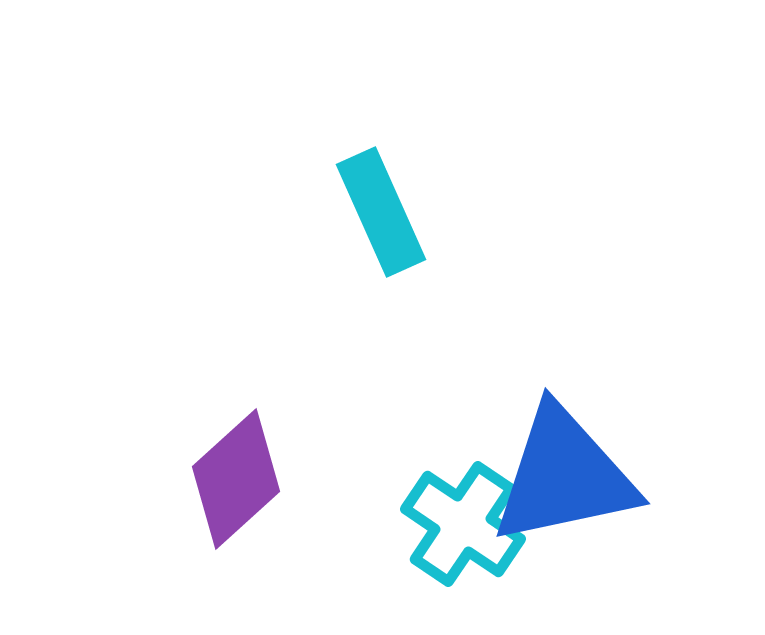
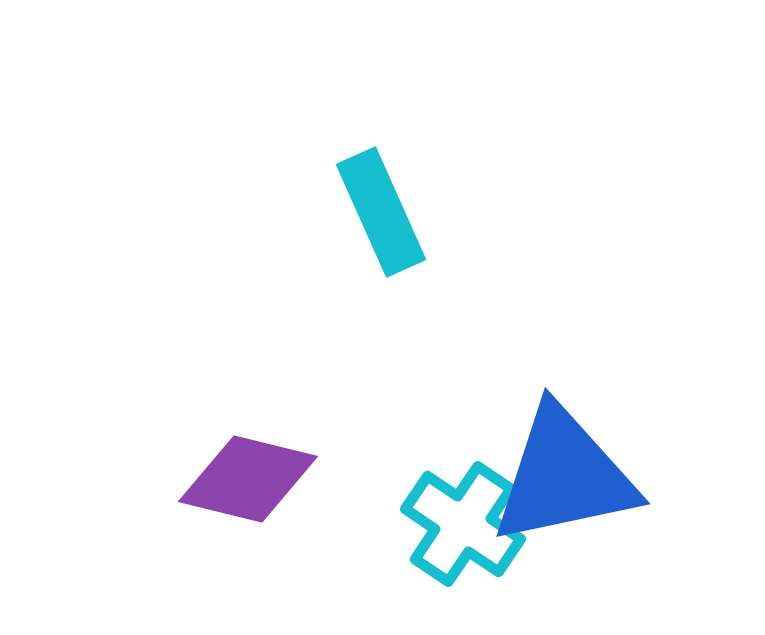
purple diamond: moved 12 px right; rotated 56 degrees clockwise
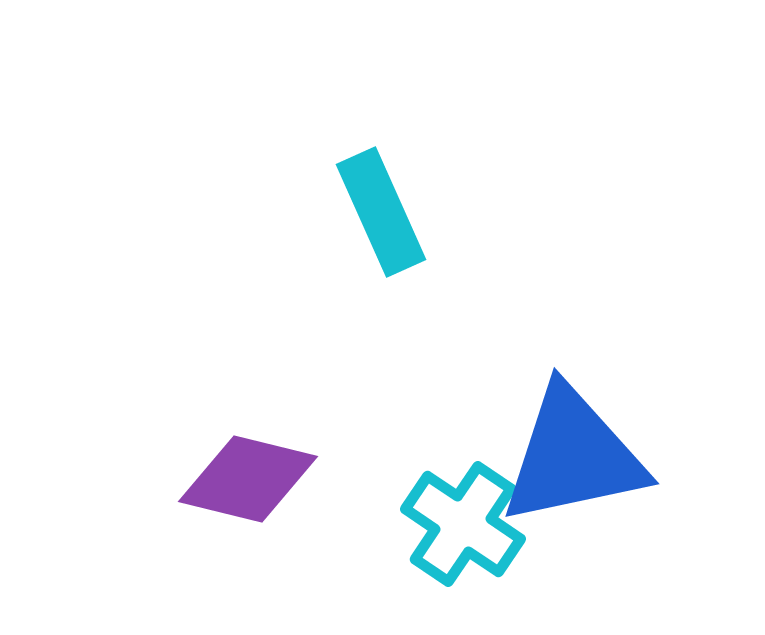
blue triangle: moved 9 px right, 20 px up
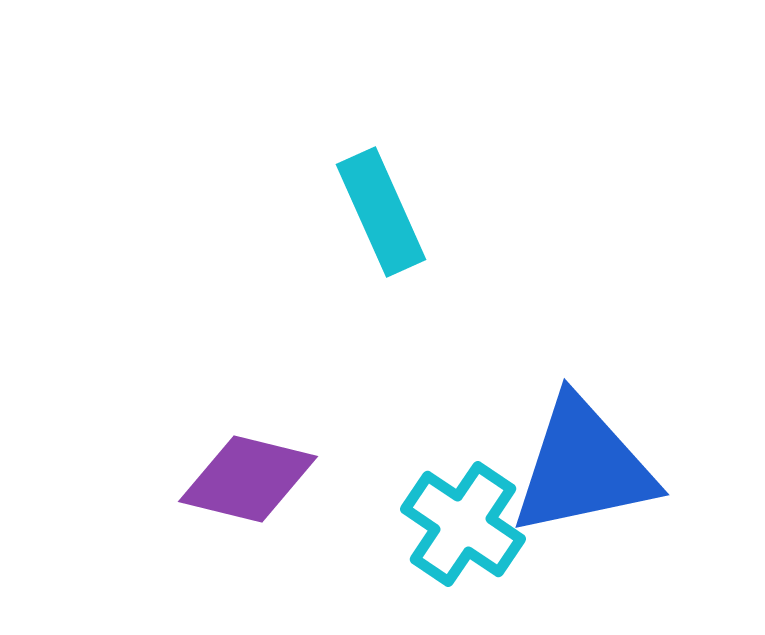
blue triangle: moved 10 px right, 11 px down
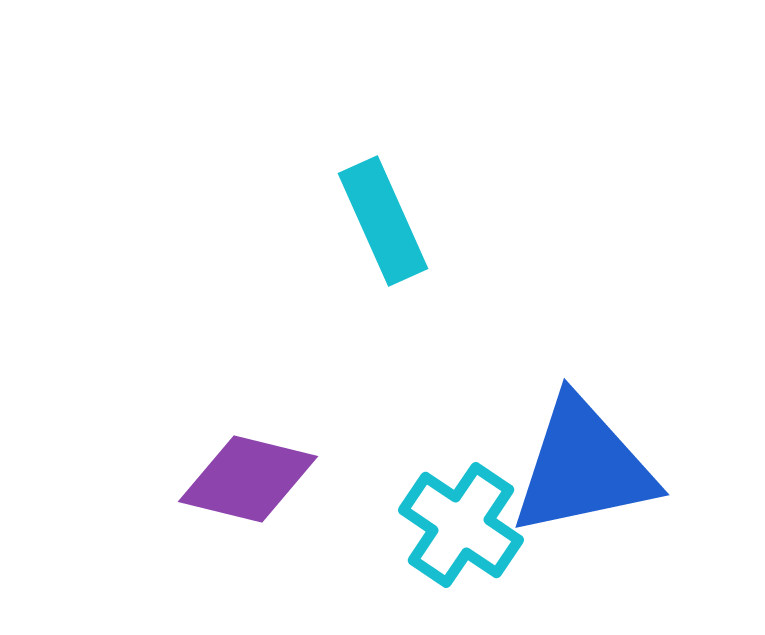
cyan rectangle: moved 2 px right, 9 px down
cyan cross: moved 2 px left, 1 px down
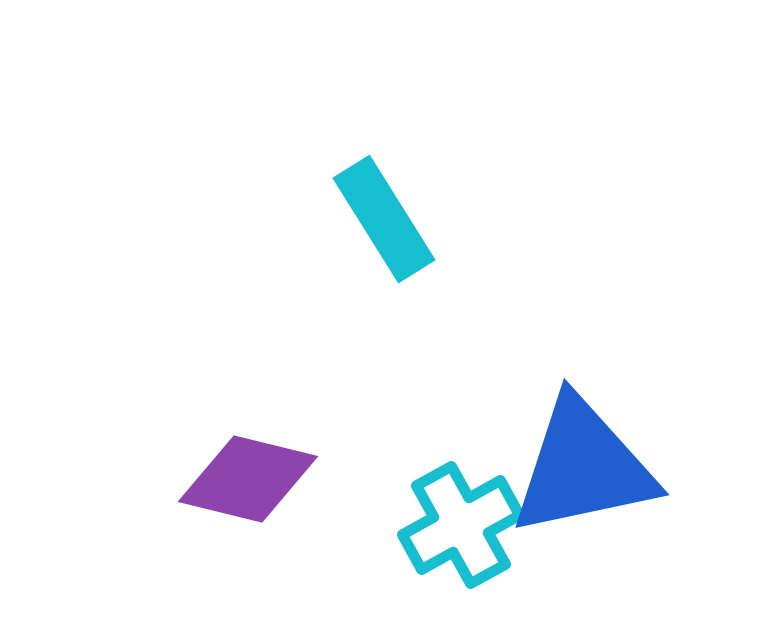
cyan rectangle: moved 1 px right, 2 px up; rotated 8 degrees counterclockwise
cyan cross: rotated 27 degrees clockwise
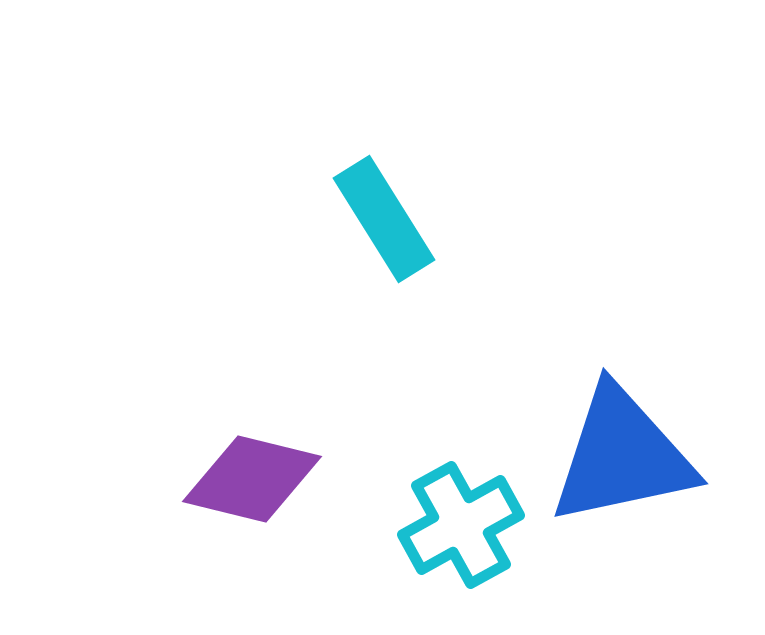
blue triangle: moved 39 px right, 11 px up
purple diamond: moved 4 px right
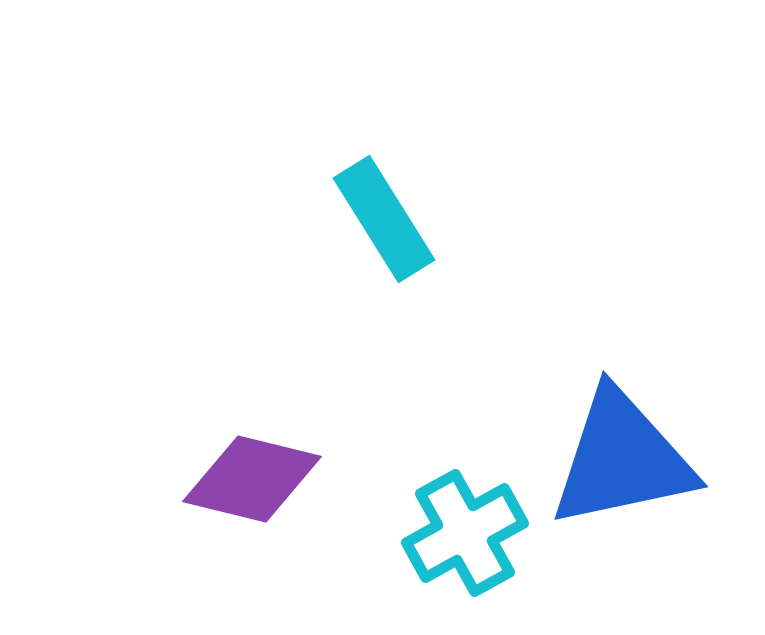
blue triangle: moved 3 px down
cyan cross: moved 4 px right, 8 px down
